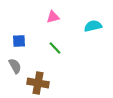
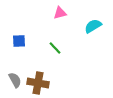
pink triangle: moved 7 px right, 4 px up
cyan semicircle: rotated 18 degrees counterclockwise
gray semicircle: moved 14 px down
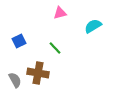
blue square: rotated 24 degrees counterclockwise
brown cross: moved 10 px up
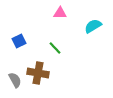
pink triangle: rotated 16 degrees clockwise
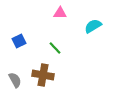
brown cross: moved 5 px right, 2 px down
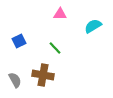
pink triangle: moved 1 px down
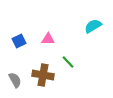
pink triangle: moved 12 px left, 25 px down
green line: moved 13 px right, 14 px down
